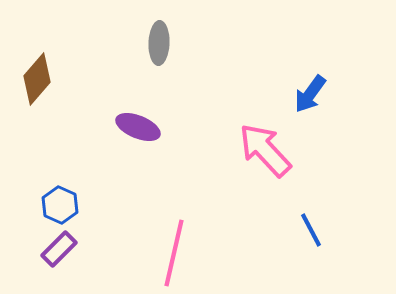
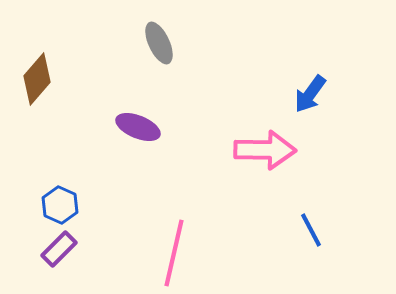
gray ellipse: rotated 27 degrees counterclockwise
pink arrow: rotated 134 degrees clockwise
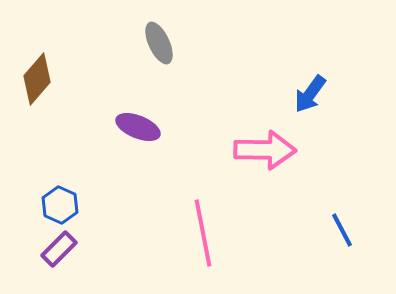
blue line: moved 31 px right
pink line: moved 29 px right, 20 px up; rotated 24 degrees counterclockwise
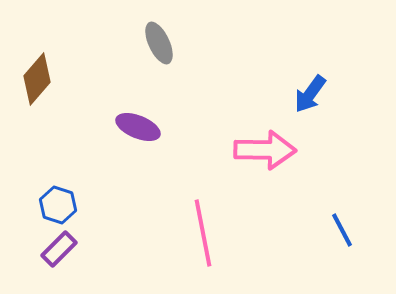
blue hexagon: moved 2 px left; rotated 6 degrees counterclockwise
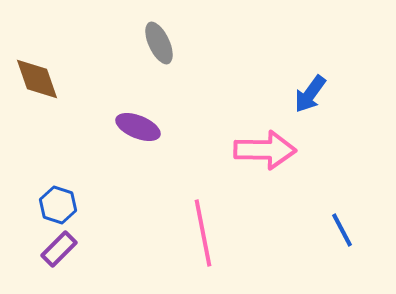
brown diamond: rotated 60 degrees counterclockwise
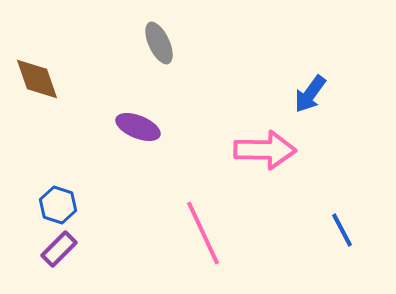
pink line: rotated 14 degrees counterclockwise
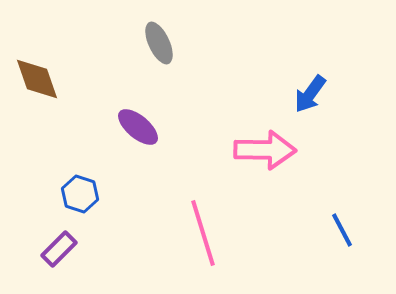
purple ellipse: rotated 18 degrees clockwise
blue hexagon: moved 22 px right, 11 px up
pink line: rotated 8 degrees clockwise
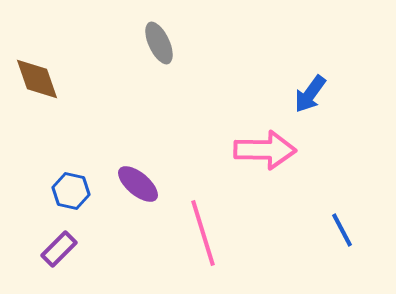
purple ellipse: moved 57 px down
blue hexagon: moved 9 px left, 3 px up; rotated 6 degrees counterclockwise
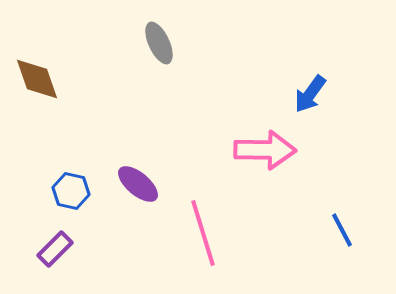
purple rectangle: moved 4 px left
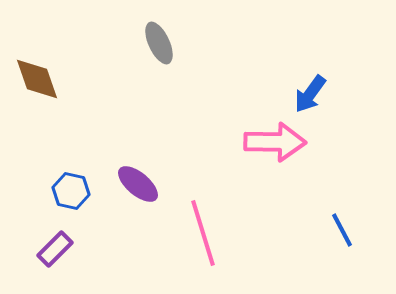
pink arrow: moved 10 px right, 8 px up
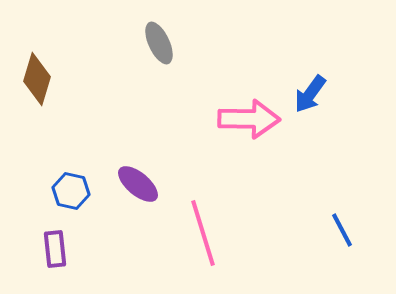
brown diamond: rotated 36 degrees clockwise
pink arrow: moved 26 px left, 23 px up
purple rectangle: rotated 51 degrees counterclockwise
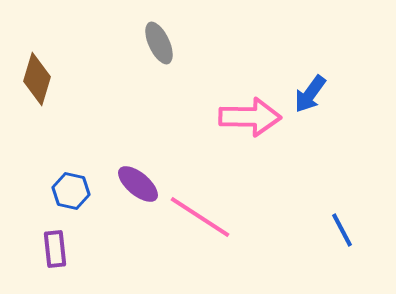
pink arrow: moved 1 px right, 2 px up
pink line: moved 3 px left, 16 px up; rotated 40 degrees counterclockwise
